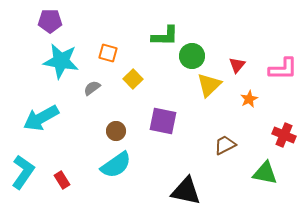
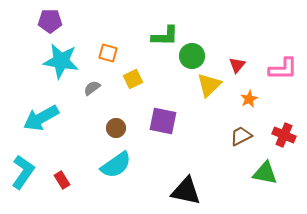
yellow square: rotated 18 degrees clockwise
brown circle: moved 3 px up
brown trapezoid: moved 16 px right, 9 px up
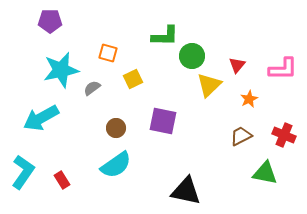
cyan star: moved 9 px down; rotated 21 degrees counterclockwise
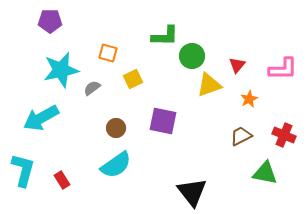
yellow triangle: rotated 24 degrees clockwise
cyan L-shape: moved 2 px up; rotated 20 degrees counterclockwise
black triangle: moved 6 px right, 1 px down; rotated 40 degrees clockwise
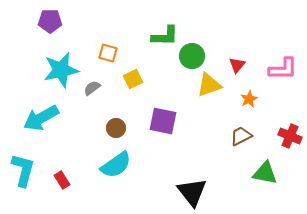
red cross: moved 6 px right, 1 px down
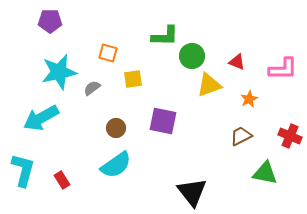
red triangle: moved 3 px up; rotated 48 degrees counterclockwise
cyan star: moved 2 px left, 2 px down
yellow square: rotated 18 degrees clockwise
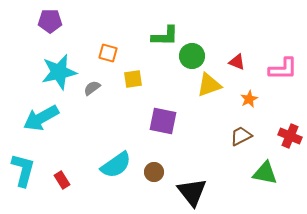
brown circle: moved 38 px right, 44 px down
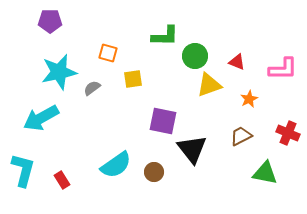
green circle: moved 3 px right
red cross: moved 2 px left, 3 px up
black triangle: moved 43 px up
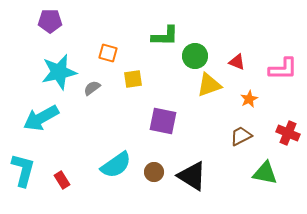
black triangle: moved 27 px down; rotated 20 degrees counterclockwise
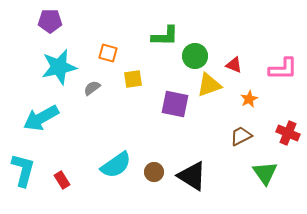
red triangle: moved 3 px left, 3 px down
cyan star: moved 5 px up
purple square: moved 12 px right, 17 px up
green triangle: rotated 44 degrees clockwise
